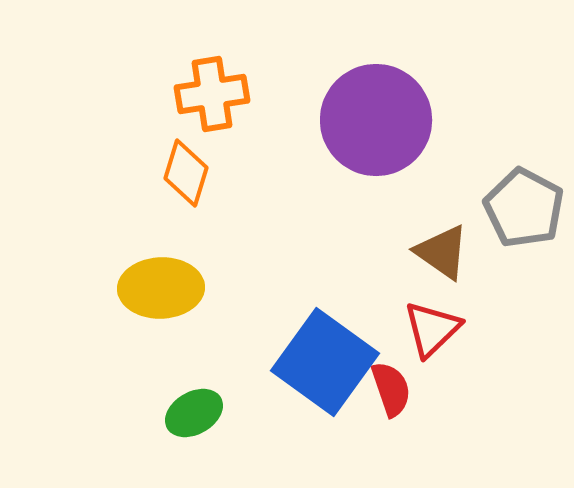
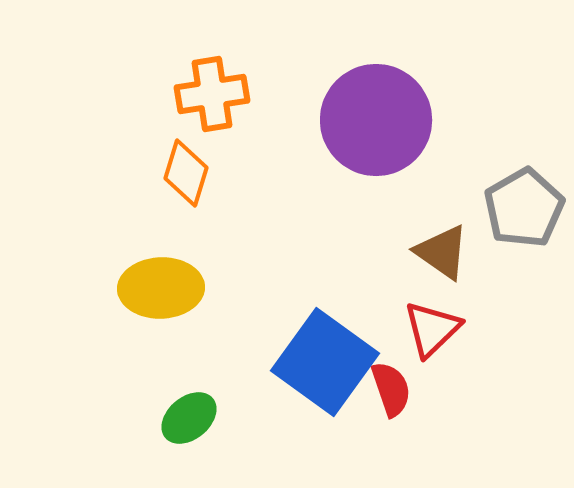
gray pentagon: rotated 14 degrees clockwise
green ellipse: moved 5 px left, 5 px down; rotated 10 degrees counterclockwise
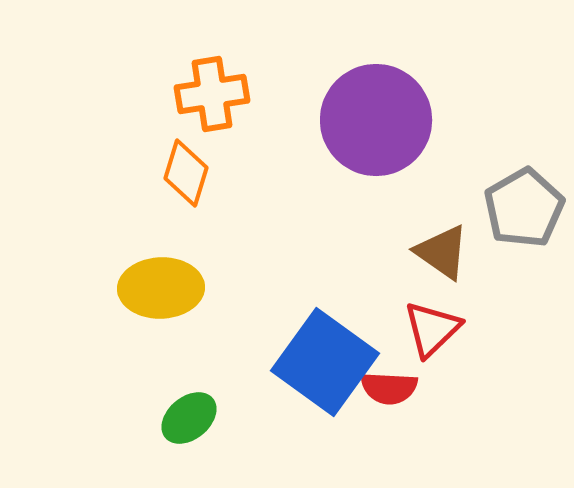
red semicircle: moved 2 px left, 1 px up; rotated 112 degrees clockwise
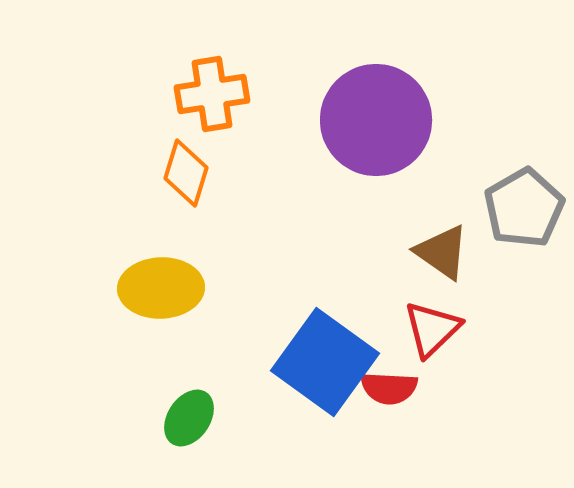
green ellipse: rotated 16 degrees counterclockwise
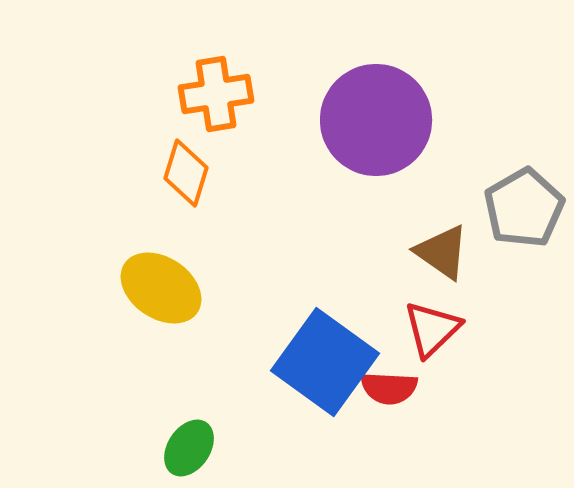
orange cross: moved 4 px right
yellow ellipse: rotated 36 degrees clockwise
green ellipse: moved 30 px down
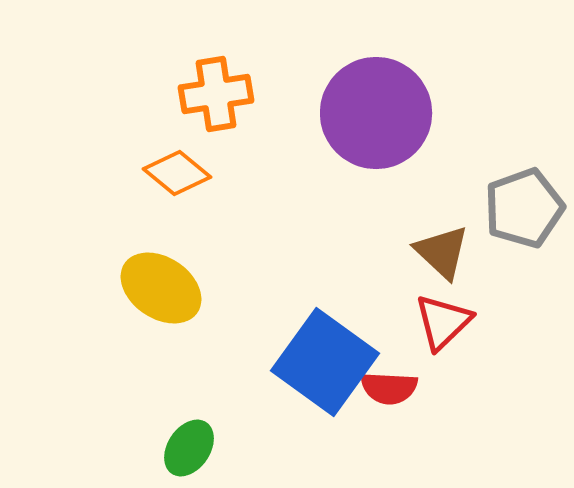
purple circle: moved 7 px up
orange diamond: moved 9 px left; rotated 68 degrees counterclockwise
gray pentagon: rotated 10 degrees clockwise
brown triangle: rotated 8 degrees clockwise
red triangle: moved 11 px right, 7 px up
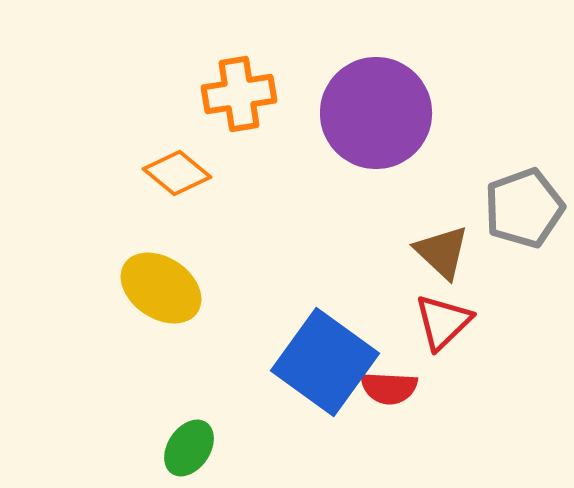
orange cross: moved 23 px right
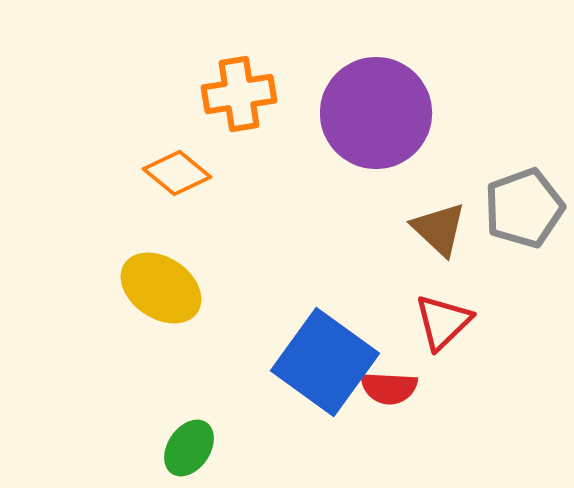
brown triangle: moved 3 px left, 23 px up
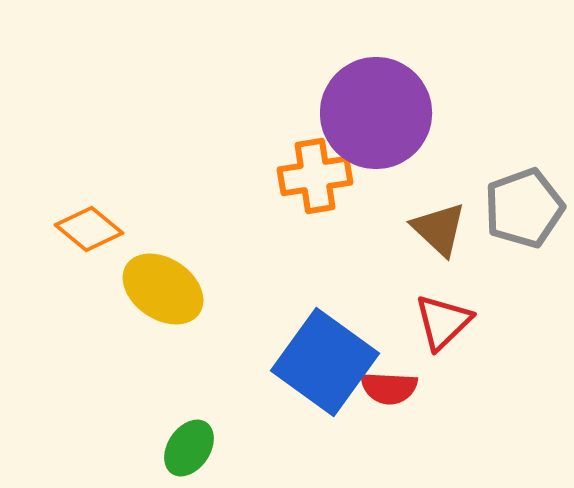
orange cross: moved 76 px right, 82 px down
orange diamond: moved 88 px left, 56 px down
yellow ellipse: moved 2 px right, 1 px down
